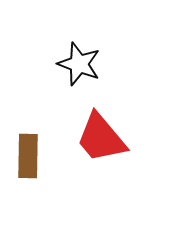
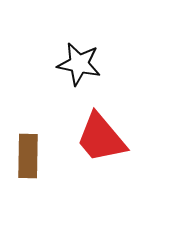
black star: rotated 9 degrees counterclockwise
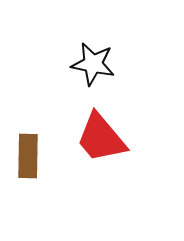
black star: moved 14 px right
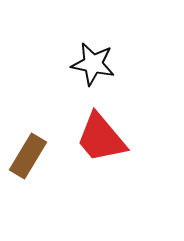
brown rectangle: rotated 30 degrees clockwise
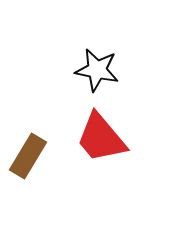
black star: moved 4 px right, 6 px down
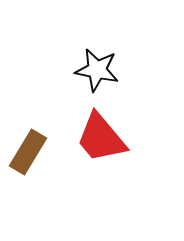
brown rectangle: moved 4 px up
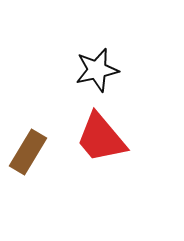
black star: rotated 24 degrees counterclockwise
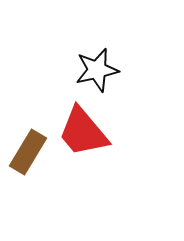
red trapezoid: moved 18 px left, 6 px up
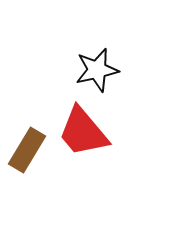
brown rectangle: moved 1 px left, 2 px up
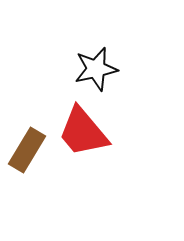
black star: moved 1 px left, 1 px up
